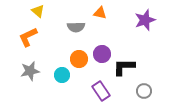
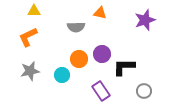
yellow triangle: moved 4 px left; rotated 40 degrees counterclockwise
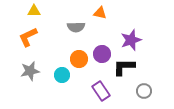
purple star: moved 14 px left, 20 px down
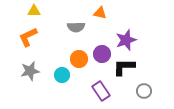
purple star: moved 5 px left
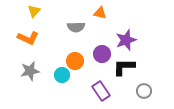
yellow triangle: rotated 48 degrees counterclockwise
orange L-shape: moved 1 px down; rotated 130 degrees counterclockwise
orange circle: moved 4 px left, 2 px down
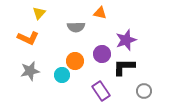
yellow triangle: moved 5 px right, 2 px down
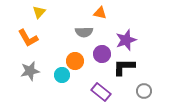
yellow triangle: moved 1 px up
gray semicircle: moved 8 px right, 5 px down
orange L-shape: rotated 35 degrees clockwise
purple rectangle: moved 1 px down; rotated 18 degrees counterclockwise
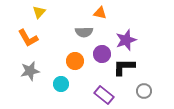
cyan circle: moved 1 px left, 9 px down
purple rectangle: moved 3 px right, 3 px down
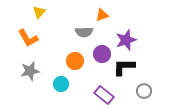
orange triangle: moved 2 px right, 2 px down; rotated 32 degrees counterclockwise
